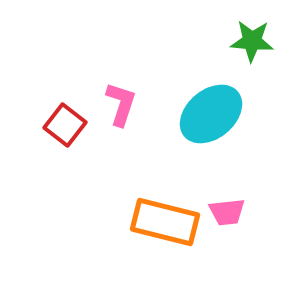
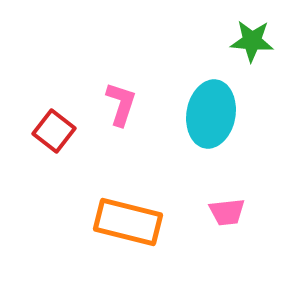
cyan ellipse: rotated 40 degrees counterclockwise
red square: moved 11 px left, 6 px down
orange rectangle: moved 37 px left
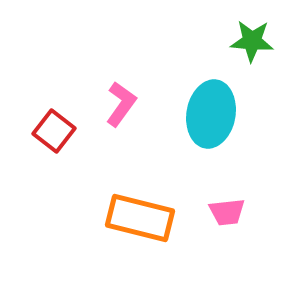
pink L-shape: rotated 18 degrees clockwise
orange rectangle: moved 12 px right, 4 px up
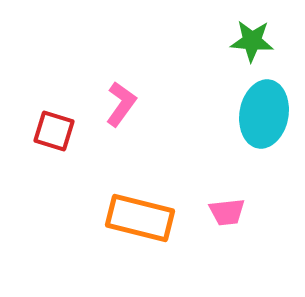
cyan ellipse: moved 53 px right
red square: rotated 21 degrees counterclockwise
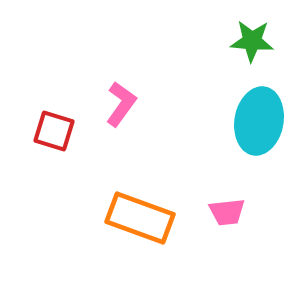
cyan ellipse: moved 5 px left, 7 px down
orange rectangle: rotated 6 degrees clockwise
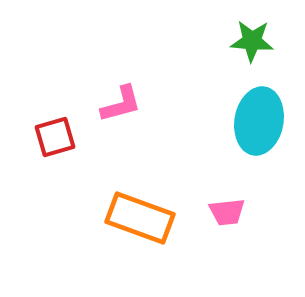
pink L-shape: rotated 39 degrees clockwise
red square: moved 1 px right, 6 px down; rotated 33 degrees counterclockwise
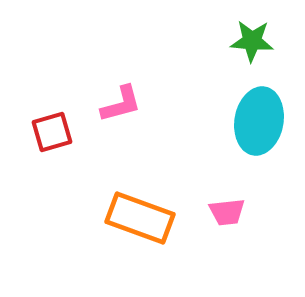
red square: moved 3 px left, 5 px up
